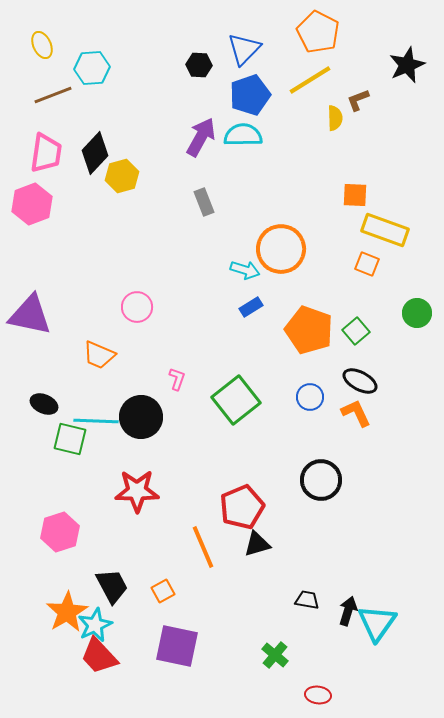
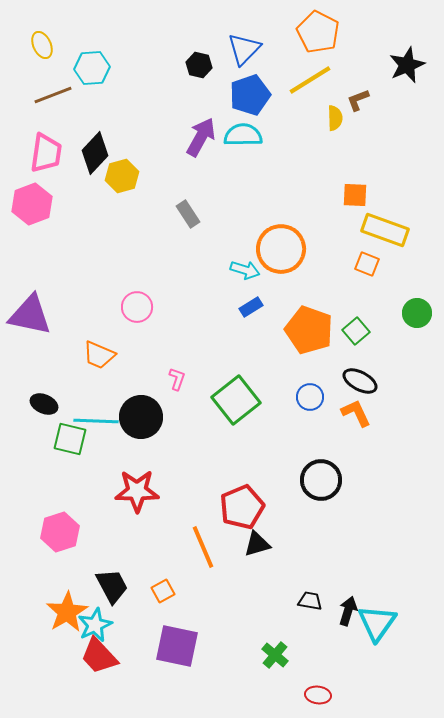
black hexagon at (199, 65): rotated 10 degrees clockwise
gray rectangle at (204, 202): moved 16 px left, 12 px down; rotated 12 degrees counterclockwise
black trapezoid at (307, 600): moved 3 px right, 1 px down
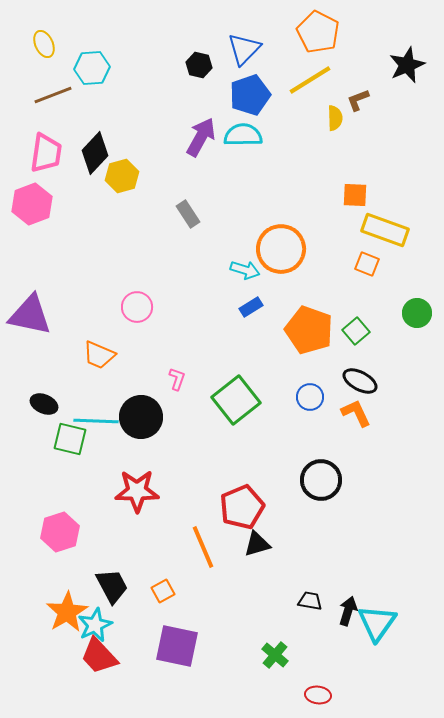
yellow ellipse at (42, 45): moved 2 px right, 1 px up
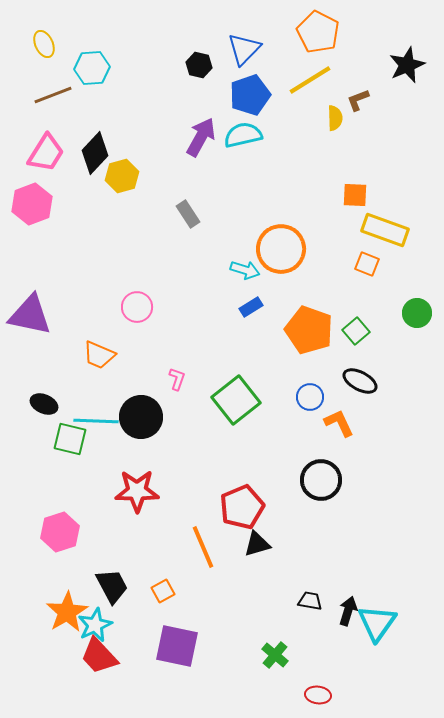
cyan semicircle at (243, 135): rotated 12 degrees counterclockwise
pink trapezoid at (46, 153): rotated 24 degrees clockwise
orange L-shape at (356, 413): moved 17 px left, 10 px down
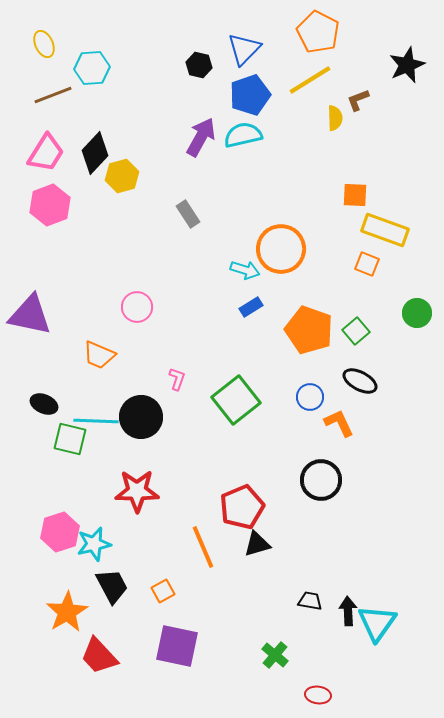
pink hexagon at (32, 204): moved 18 px right, 1 px down
black arrow at (348, 611): rotated 20 degrees counterclockwise
cyan star at (95, 625): moved 1 px left, 81 px up; rotated 12 degrees clockwise
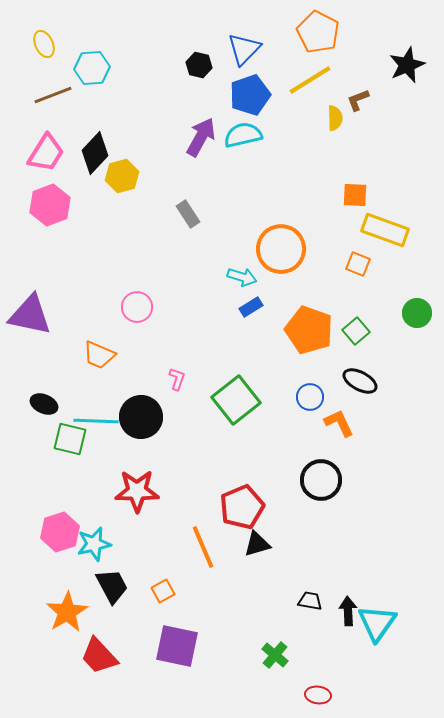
orange square at (367, 264): moved 9 px left
cyan arrow at (245, 270): moved 3 px left, 7 px down
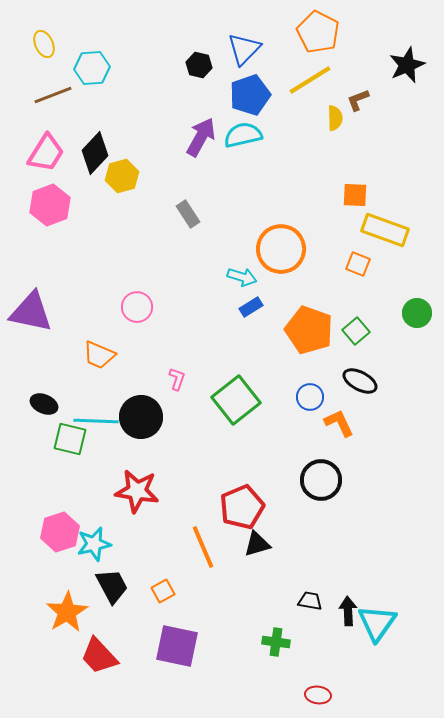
purple triangle at (30, 315): moved 1 px right, 3 px up
red star at (137, 491): rotated 9 degrees clockwise
green cross at (275, 655): moved 1 px right, 13 px up; rotated 32 degrees counterclockwise
